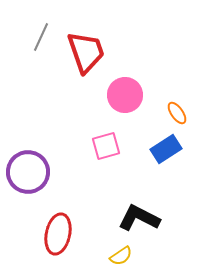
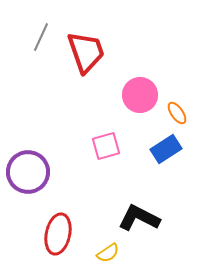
pink circle: moved 15 px right
yellow semicircle: moved 13 px left, 3 px up
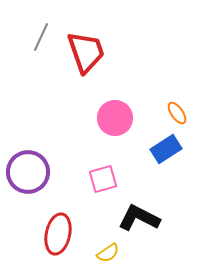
pink circle: moved 25 px left, 23 px down
pink square: moved 3 px left, 33 px down
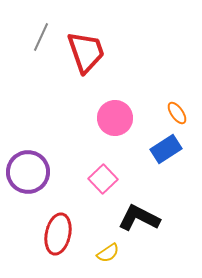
pink square: rotated 28 degrees counterclockwise
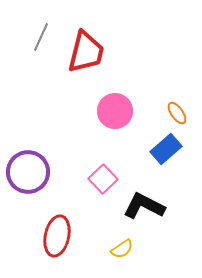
red trapezoid: rotated 33 degrees clockwise
pink circle: moved 7 px up
blue rectangle: rotated 8 degrees counterclockwise
black L-shape: moved 5 px right, 12 px up
red ellipse: moved 1 px left, 2 px down
yellow semicircle: moved 14 px right, 4 px up
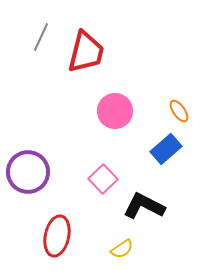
orange ellipse: moved 2 px right, 2 px up
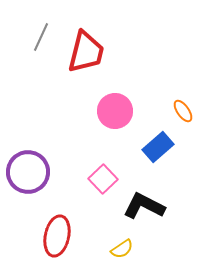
orange ellipse: moved 4 px right
blue rectangle: moved 8 px left, 2 px up
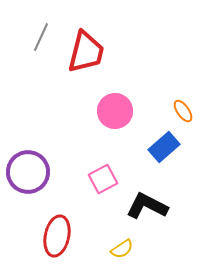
blue rectangle: moved 6 px right
pink square: rotated 16 degrees clockwise
black L-shape: moved 3 px right
